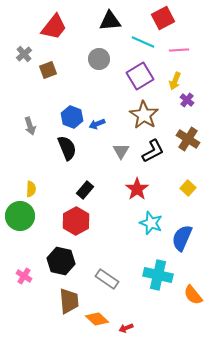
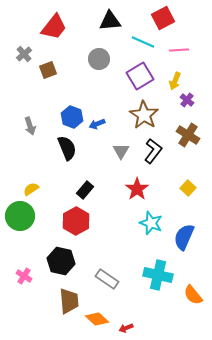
brown cross: moved 4 px up
black L-shape: rotated 25 degrees counterclockwise
yellow semicircle: rotated 126 degrees counterclockwise
blue semicircle: moved 2 px right, 1 px up
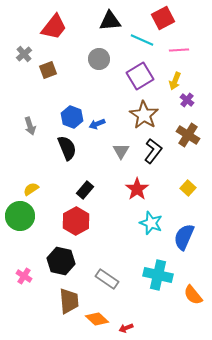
cyan line: moved 1 px left, 2 px up
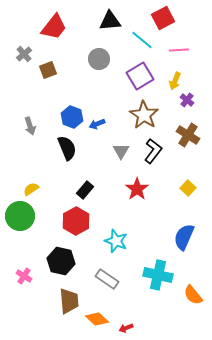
cyan line: rotated 15 degrees clockwise
cyan star: moved 35 px left, 18 px down
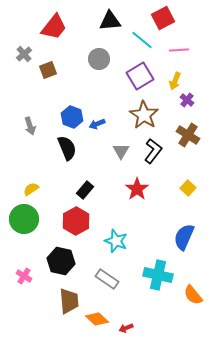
green circle: moved 4 px right, 3 px down
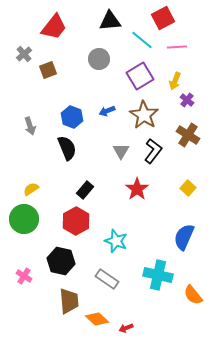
pink line: moved 2 px left, 3 px up
blue arrow: moved 10 px right, 13 px up
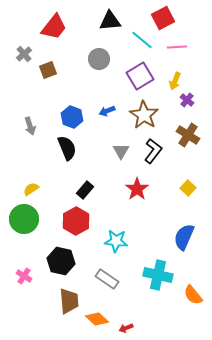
cyan star: rotated 15 degrees counterclockwise
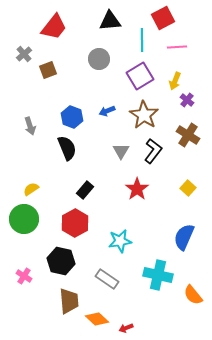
cyan line: rotated 50 degrees clockwise
red hexagon: moved 1 px left, 2 px down
cyan star: moved 4 px right; rotated 15 degrees counterclockwise
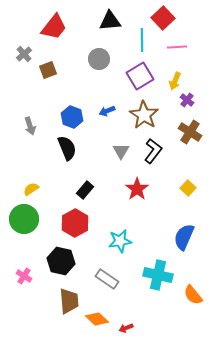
red square: rotated 15 degrees counterclockwise
brown cross: moved 2 px right, 3 px up
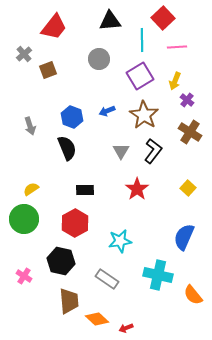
black rectangle: rotated 48 degrees clockwise
